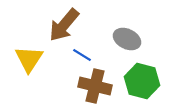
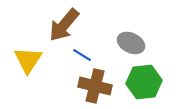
gray ellipse: moved 4 px right, 4 px down
yellow triangle: moved 1 px left, 1 px down
green hexagon: moved 2 px right, 1 px down; rotated 20 degrees counterclockwise
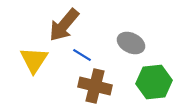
yellow triangle: moved 6 px right
green hexagon: moved 10 px right
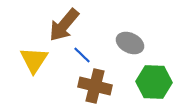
gray ellipse: moved 1 px left
blue line: rotated 12 degrees clockwise
green hexagon: rotated 8 degrees clockwise
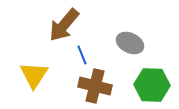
blue line: rotated 24 degrees clockwise
yellow triangle: moved 15 px down
green hexagon: moved 2 px left, 3 px down
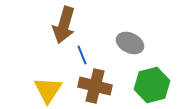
brown arrow: rotated 24 degrees counterclockwise
yellow triangle: moved 14 px right, 15 px down
green hexagon: rotated 16 degrees counterclockwise
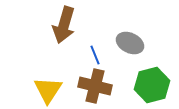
blue line: moved 13 px right
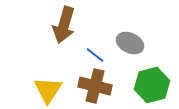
blue line: rotated 30 degrees counterclockwise
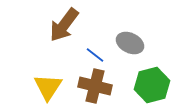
brown arrow: rotated 21 degrees clockwise
yellow triangle: moved 3 px up
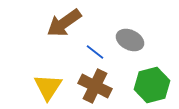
brown arrow: moved 2 px up; rotated 18 degrees clockwise
gray ellipse: moved 3 px up
blue line: moved 3 px up
brown cross: rotated 12 degrees clockwise
